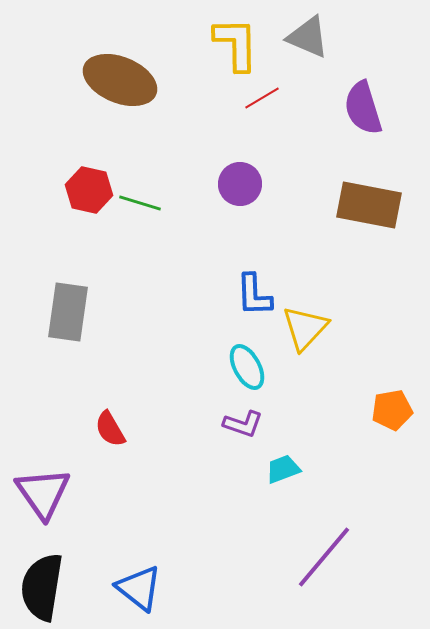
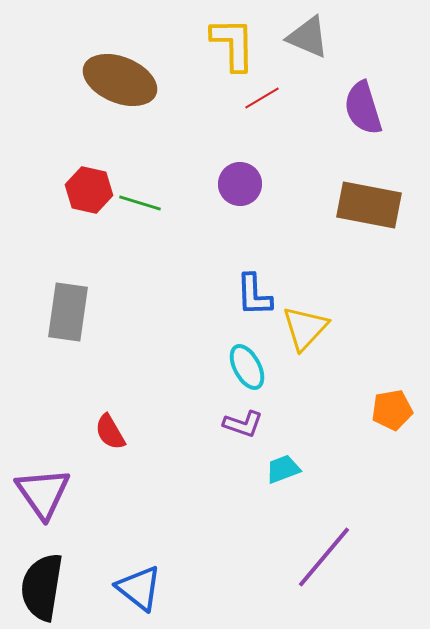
yellow L-shape: moved 3 px left
red semicircle: moved 3 px down
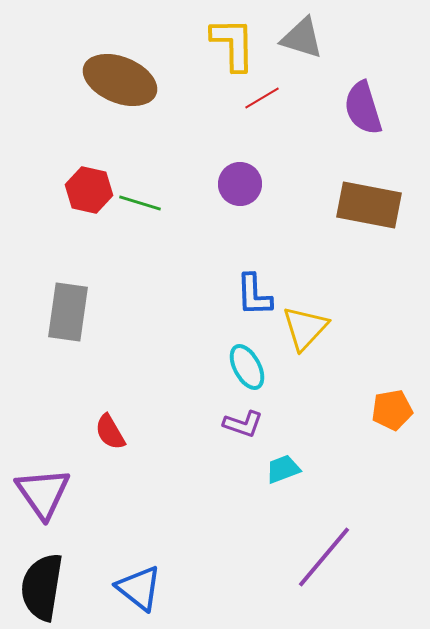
gray triangle: moved 6 px left, 1 px down; rotated 6 degrees counterclockwise
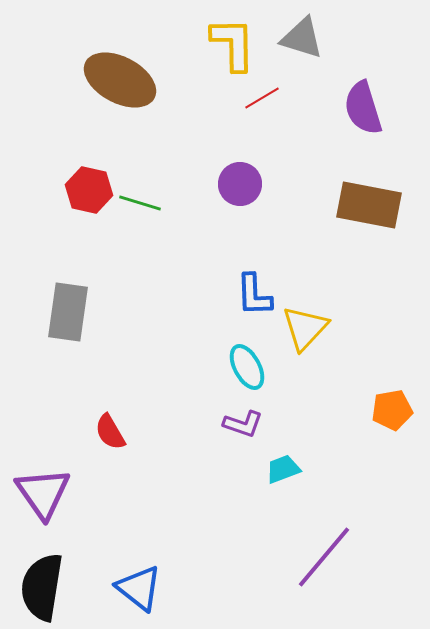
brown ellipse: rotated 6 degrees clockwise
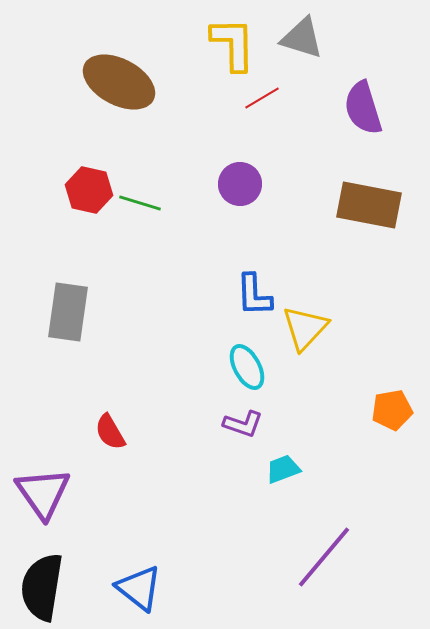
brown ellipse: moved 1 px left, 2 px down
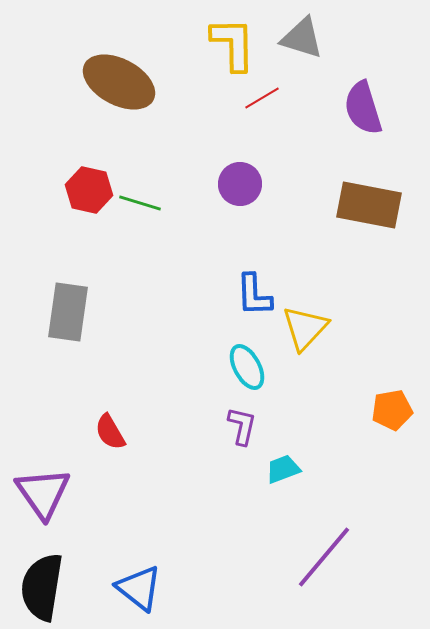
purple L-shape: moved 1 px left, 2 px down; rotated 96 degrees counterclockwise
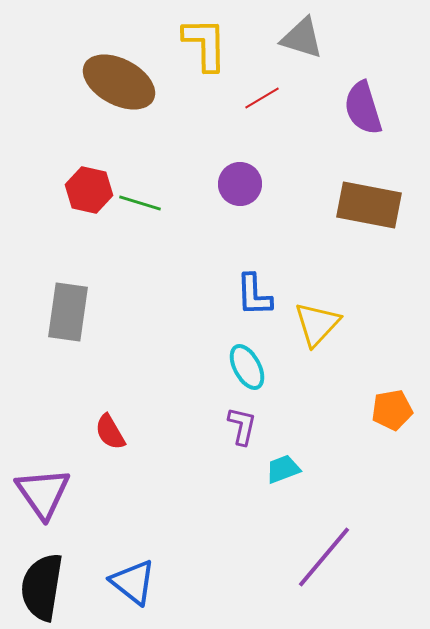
yellow L-shape: moved 28 px left
yellow triangle: moved 12 px right, 4 px up
blue triangle: moved 6 px left, 6 px up
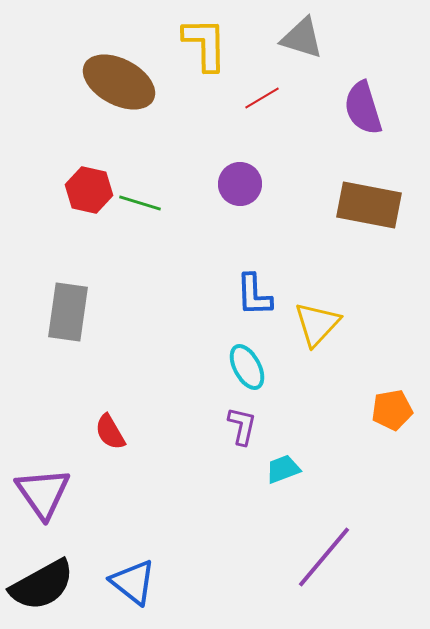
black semicircle: moved 2 px up; rotated 128 degrees counterclockwise
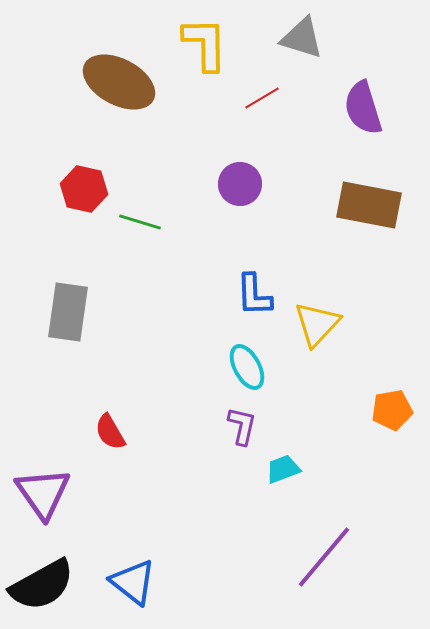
red hexagon: moved 5 px left, 1 px up
green line: moved 19 px down
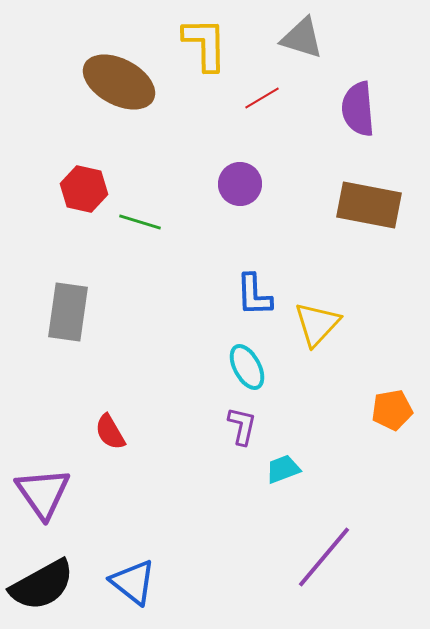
purple semicircle: moved 5 px left, 1 px down; rotated 12 degrees clockwise
